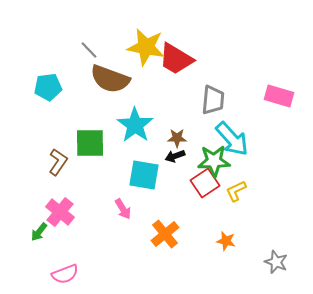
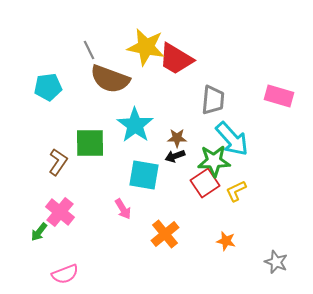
gray line: rotated 18 degrees clockwise
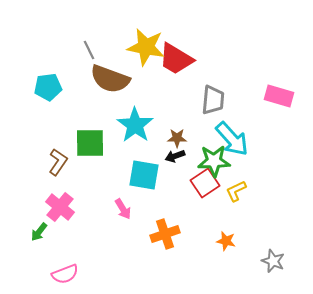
pink cross: moved 5 px up
orange cross: rotated 20 degrees clockwise
gray star: moved 3 px left, 1 px up
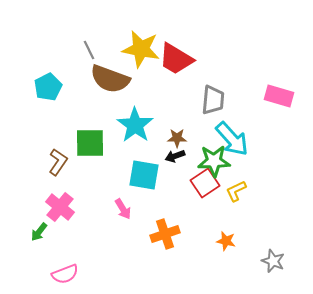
yellow star: moved 5 px left, 2 px down
cyan pentagon: rotated 20 degrees counterclockwise
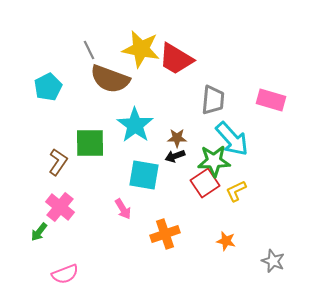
pink rectangle: moved 8 px left, 4 px down
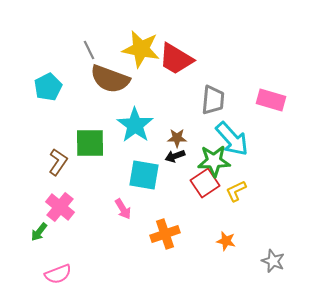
pink semicircle: moved 7 px left
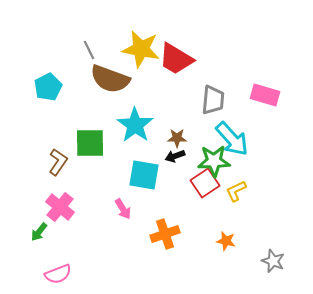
pink rectangle: moved 6 px left, 5 px up
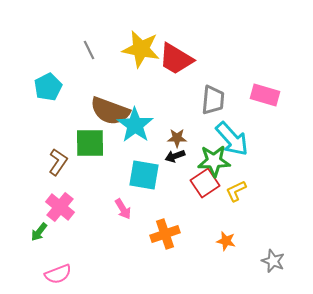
brown semicircle: moved 32 px down
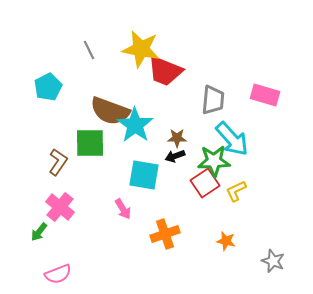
red trapezoid: moved 11 px left, 12 px down; rotated 9 degrees counterclockwise
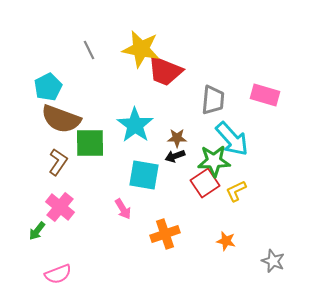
brown semicircle: moved 49 px left, 8 px down
green arrow: moved 2 px left, 1 px up
